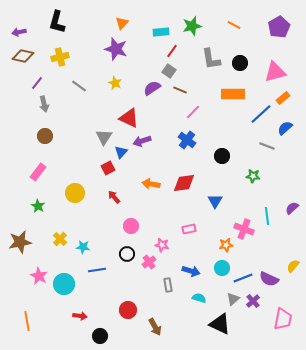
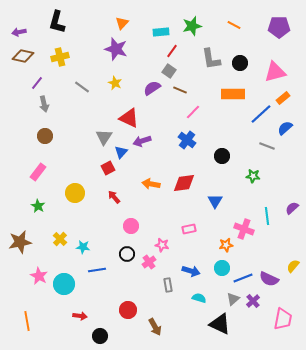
purple pentagon at (279, 27): rotated 30 degrees clockwise
gray line at (79, 86): moved 3 px right, 1 px down
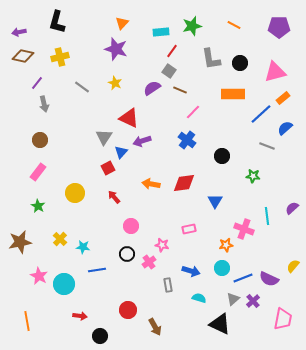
brown circle at (45, 136): moved 5 px left, 4 px down
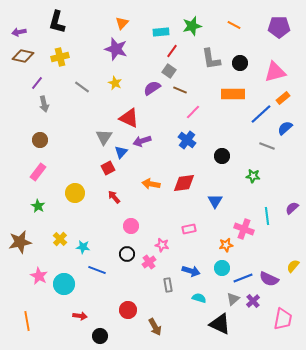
blue line at (97, 270): rotated 30 degrees clockwise
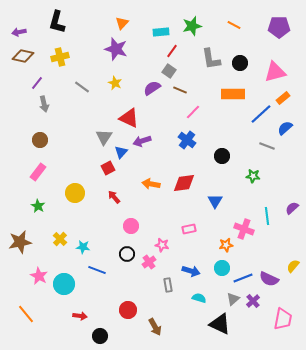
orange line at (27, 321): moved 1 px left, 7 px up; rotated 30 degrees counterclockwise
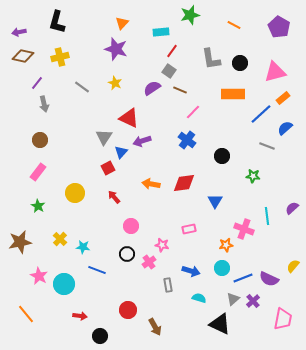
green star at (192, 26): moved 2 px left, 11 px up
purple pentagon at (279, 27): rotated 30 degrees clockwise
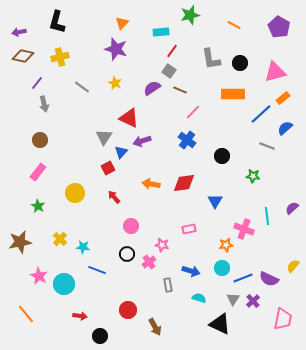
gray triangle at (233, 299): rotated 16 degrees counterclockwise
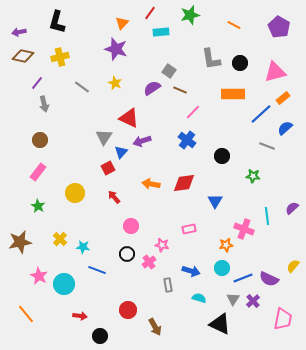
red line at (172, 51): moved 22 px left, 38 px up
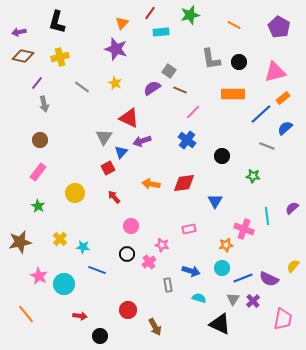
black circle at (240, 63): moved 1 px left, 1 px up
